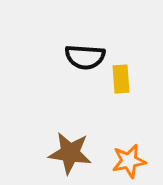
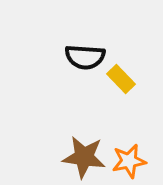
yellow rectangle: rotated 40 degrees counterclockwise
brown star: moved 14 px right, 4 px down
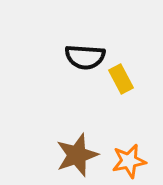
yellow rectangle: rotated 16 degrees clockwise
brown star: moved 7 px left, 2 px up; rotated 27 degrees counterclockwise
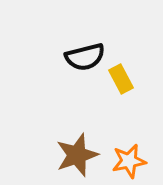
black semicircle: rotated 18 degrees counterclockwise
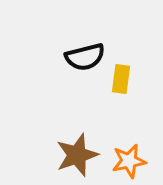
yellow rectangle: rotated 36 degrees clockwise
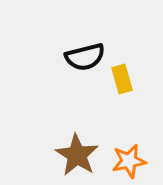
yellow rectangle: moved 1 px right; rotated 24 degrees counterclockwise
brown star: rotated 21 degrees counterclockwise
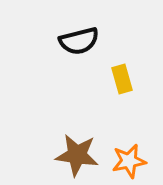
black semicircle: moved 6 px left, 16 px up
brown star: rotated 24 degrees counterclockwise
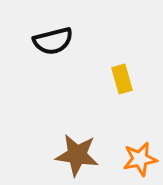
black semicircle: moved 26 px left
orange star: moved 11 px right, 2 px up
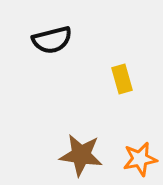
black semicircle: moved 1 px left, 1 px up
brown star: moved 4 px right
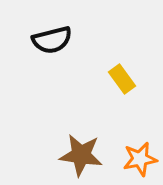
yellow rectangle: rotated 20 degrees counterclockwise
